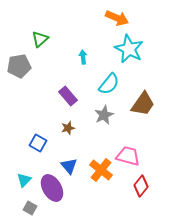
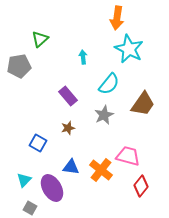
orange arrow: rotated 75 degrees clockwise
blue triangle: moved 2 px right, 1 px down; rotated 42 degrees counterclockwise
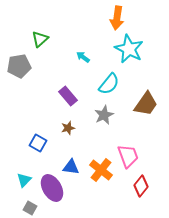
cyan arrow: rotated 48 degrees counterclockwise
brown trapezoid: moved 3 px right
pink trapezoid: rotated 55 degrees clockwise
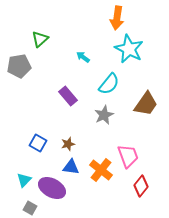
brown star: moved 16 px down
purple ellipse: rotated 32 degrees counterclockwise
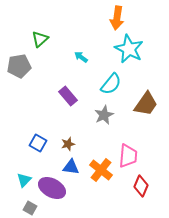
cyan arrow: moved 2 px left
cyan semicircle: moved 2 px right
pink trapezoid: rotated 25 degrees clockwise
red diamond: rotated 15 degrees counterclockwise
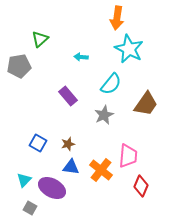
cyan arrow: rotated 32 degrees counterclockwise
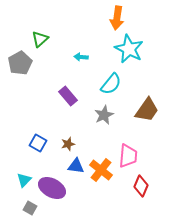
gray pentagon: moved 1 px right, 3 px up; rotated 20 degrees counterclockwise
brown trapezoid: moved 1 px right, 6 px down
blue triangle: moved 5 px right, 1 px up
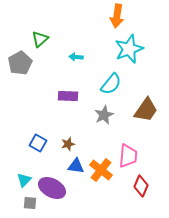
orange arrow: moved 2 px up
cyan star: rotated 24 degrees clockwise
cyan arrow: moved 5 px left
purple rectangle: rotated 48 degrees counterclockwise
brown trapezoid: moved 1 px left
gray square: moved 5 px up; rotated 24 degrees counterclockwise
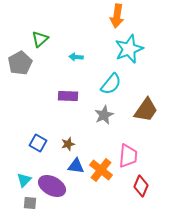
purple ellipse: moved 2 px up
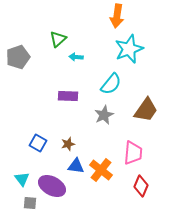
green triangle: moved 18 px right
gray pentagon: moved 2 px left, 6 px up; rotated 10 degrees clockwise
pink trapezoid: moved 5 px right, 3 px up
cyan triangle: moved 2 px left, 1 px up; rotated 21 degrees counterclockwise
